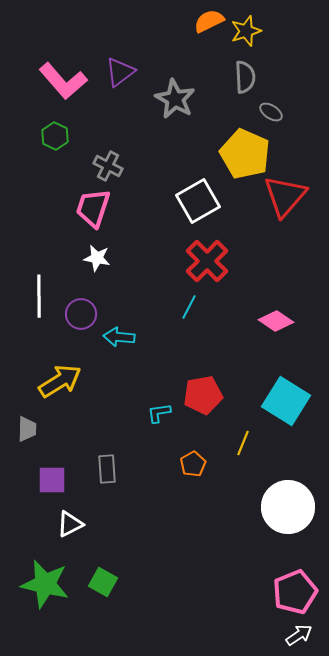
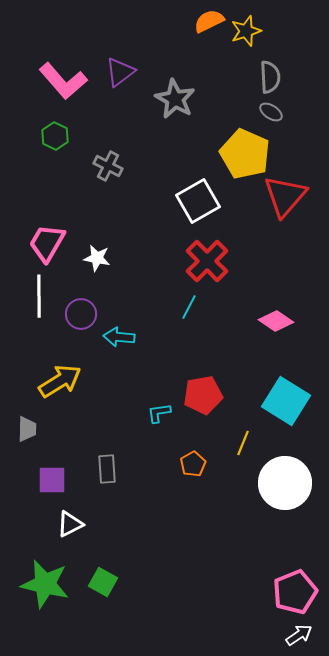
gray semicircle: moved 25 px right
pink trapezoid: moved 46 px left, 35 px down; rotated 12 degrees clockwise
white circle: moved 3 px left, 24 px up
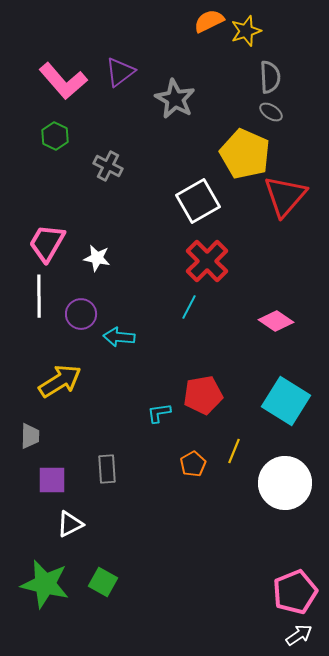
gray trapezoid: moved 3 px right, 7 px down
yellow line: moved 9 px left, 8 px down
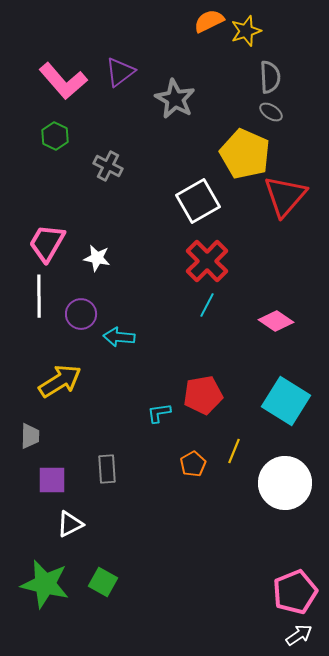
cyan line: moved 18 px right, 2 px up
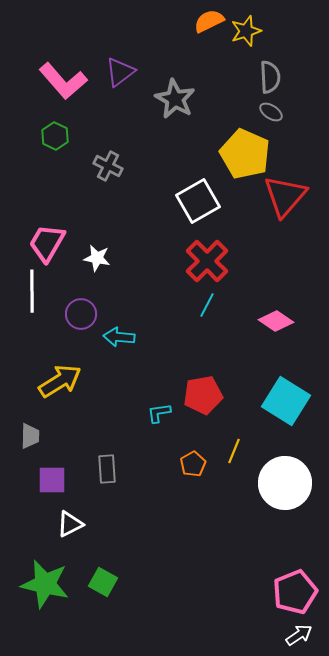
white line: moved 7 px left, 5 px up
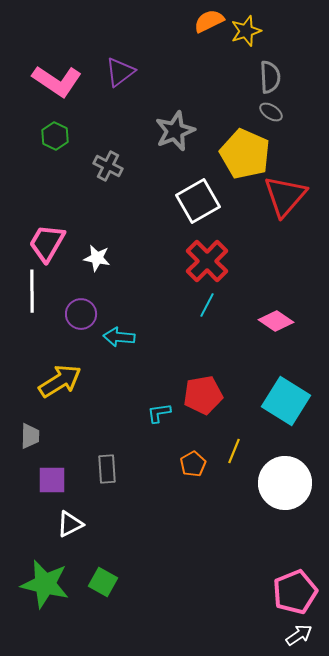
pink L-shape: moved 6 px left; rotated 15 degrees counterclockwise
gray star: moved 32 px down; rotated 21 degrees clockwise
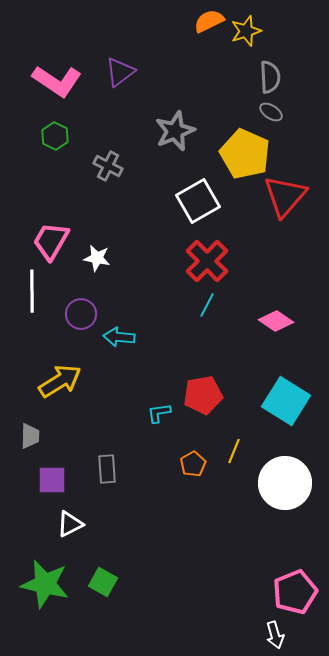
pink trapezoid: moved 4 px right, 2 px up
white arrow: moved 24 px left; rotated 108 degrees clockwise
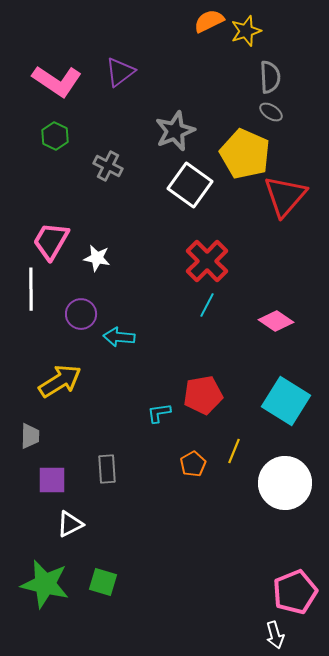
white square: moved 8 px left, 16 px up; rotated 24 degrees counterclockwise
white line: moved 1 px left, 2 px up
green square: rotated 12 degrees counterclockwise
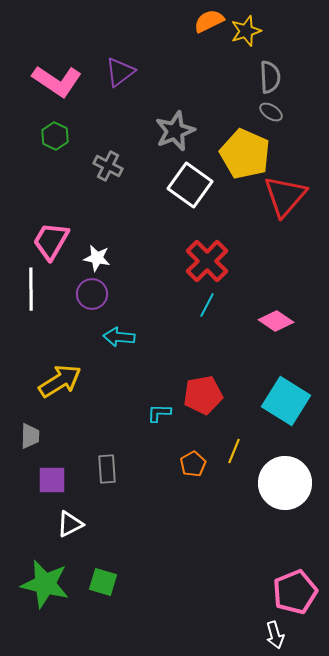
purple circle: moved 11 px right, 20 px up
cyan L-shape: rotated 10 degrees clockwise
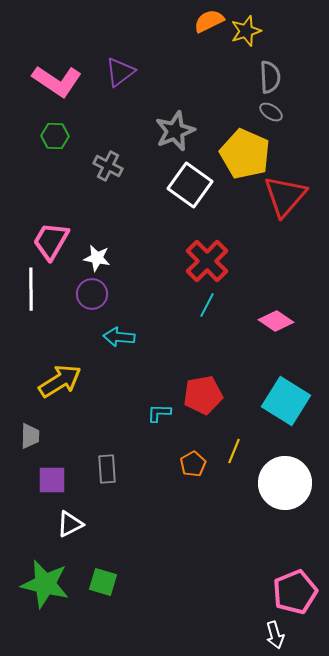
green hexagon: rotated 24 degrees counterclockwise
